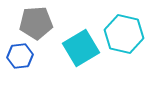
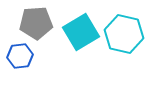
cyan square: moved 16 px up
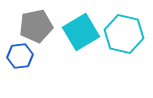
gray pentagon: moved 3 px down; rotated 8 degrees counterclockwise
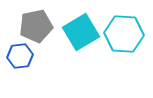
cyan hexagon: rotated 9 degrees counterclockwise
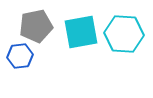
cyan square: rotated 21 degrees clockwise
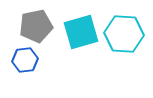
cyan square: rotated 6 degrees counterclockwise
blue hexagon: moved 5 px right, 4 px down
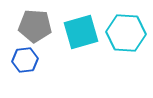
gray pentagon: moved 1 px left; rotated 16 degrees clockwise
cyan hexagon: moved 2 px right, 1 px up
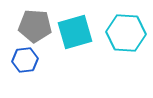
cyan square: moved 6 px left
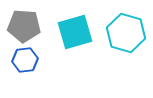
gray pentagon: moved 11 px left
cyan hexagon: rotated 12 degrees clockwise
